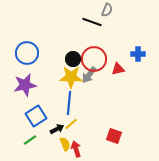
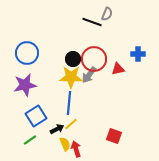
gray semicircle: moved 4 px down
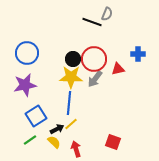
gray arrow: moved 6 px right, 4 px down
red square: moved 1 px left, 6 px down
yellow semicircle: moved 11 px left, 2 px up; rotated 24 degrees counterclockwise
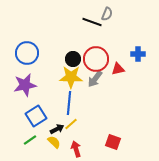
red circle: moved 2 px right
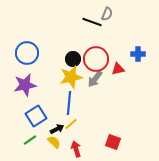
yellow star: rotated 15 degrees counterclockwise
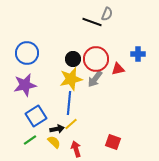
yellow star: moved 2 px down
black arrow: rotated 16 degrees clockwise
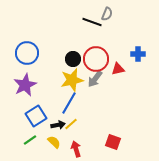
yellow star: moved 1 px right, 1 px down
purple star: rotated 15 degrees counterclockwise
blue line: rotated 25 degrees clockwise
black arrow: moved 1 px right, 4 px up
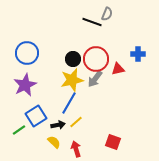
yellow line: moved 5 px right, 2 px up
green line: moved 11 px left, 10 px up
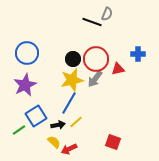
red arrow: moved 7 px left; rotated 98 degrees counterclockwise
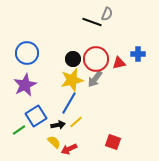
red triangle: moved 1 px right, 6 px up
